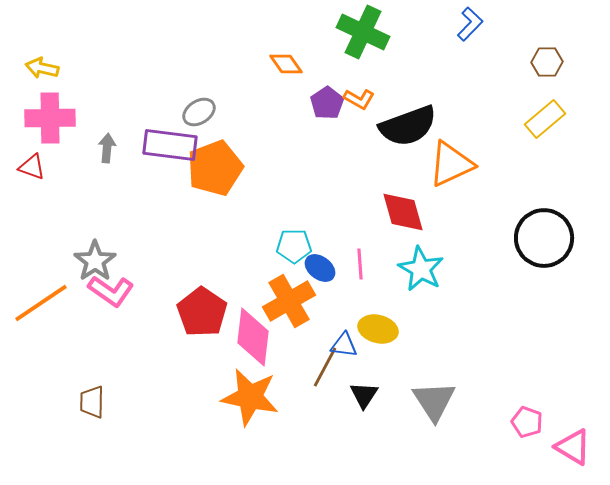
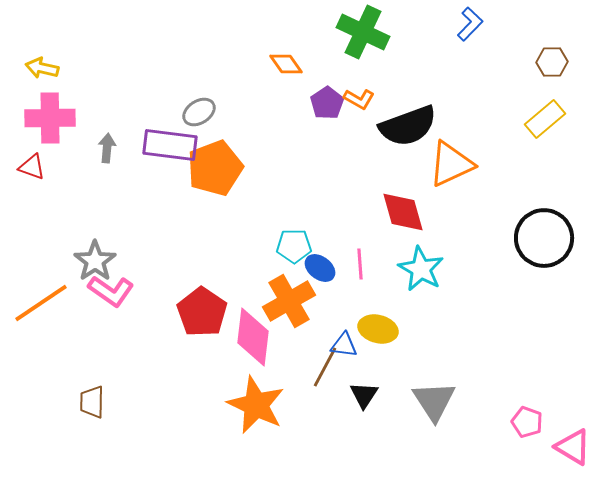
brown hexagon: moved 5 px right
orange star: moved 6 px right, 8 px down; rotated 14 degrees clockwise
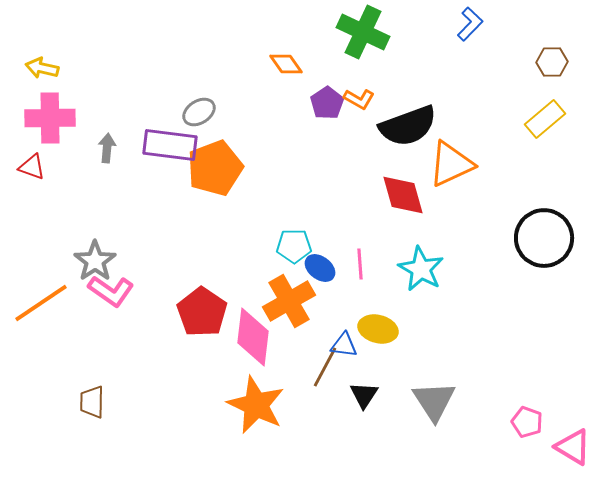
red diamond: moved 17 px up
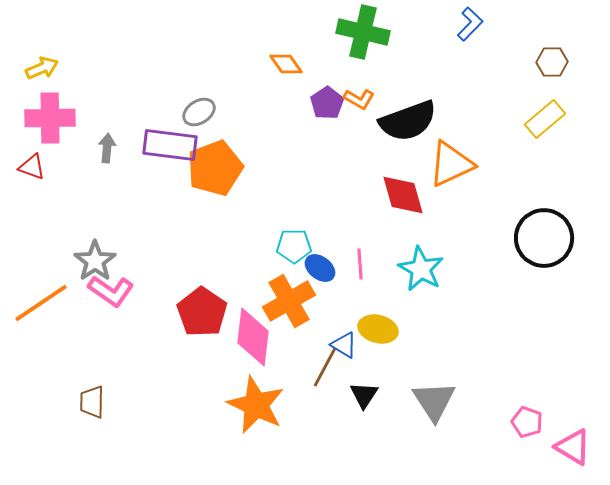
green cross: rotated 12 degrees counterclockwise
yellow arrow: rotated 144 degrees clockwise
black semicircle: moved 5 px up
blue triangle: rotated 24 degrees clockwise
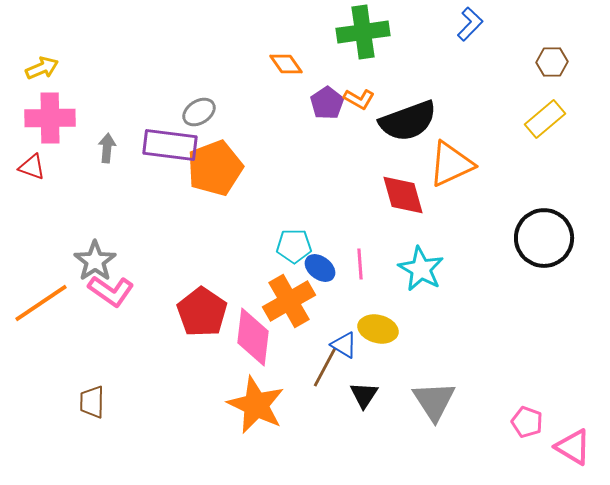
green cross: rotated 21 degrees counterclockwise
